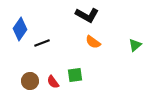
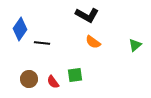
black line: rotated 28 degrees clockwise
brown circle: moved 1 px left, 2 px up
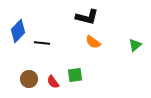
black L-shape: moved 2 px down; rotated 15 degrees counterclockwise
blue diamond: moved 2 px left, 2 px down; rotated 10 degrees clockwise
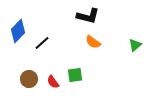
black L-shape: moved 1 px right, 1 px up
black line: rotated 49 degrees counterclockwise
